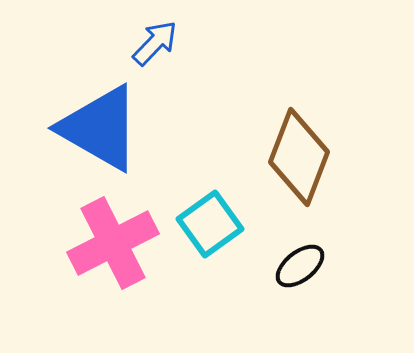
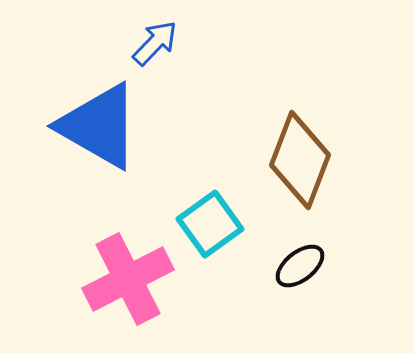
blue triangle: moved 1 px left, 2 px up
brown diamond: moved 1 px right, 3 px down
pink cross: moved 15 px right, 36 px down
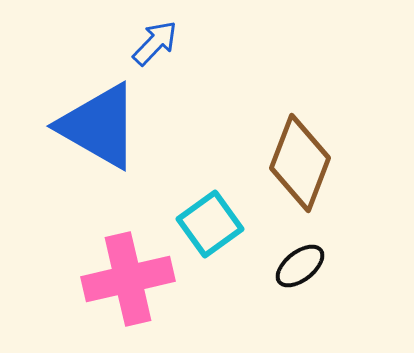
brown diamond: moved 3 px down
pink cross: rotated 14 degrees clockwise
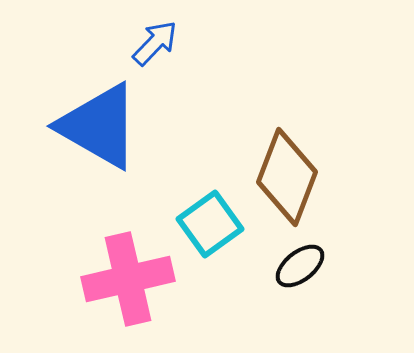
brown diamond: moved 13 px left, 14 px down
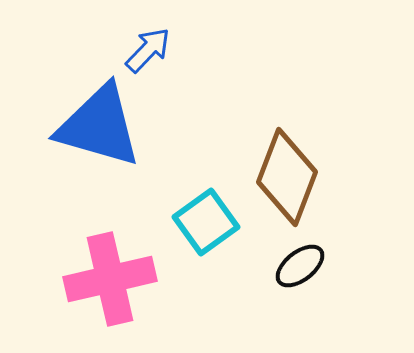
blue arrow: moved 7 px left, 7 px down
blue triangle: rotated 14 degrees counterclockwise
cyan square: moved 4 px left, 2 px up
pink cross: moved 18 px left
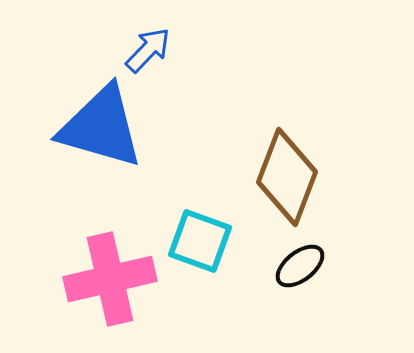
blue triangle: moved 2 px right, 1 px down
cyan square: moved 6 px left, 19 px down; rotated 34 degrees counterclockwise
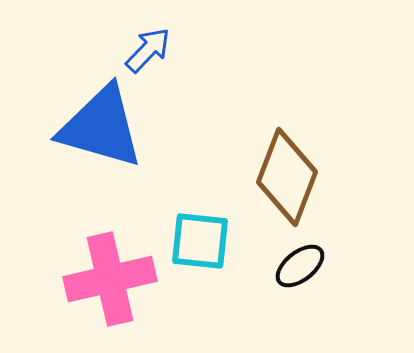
cyan square: rotated 14 degrees counterclockwise
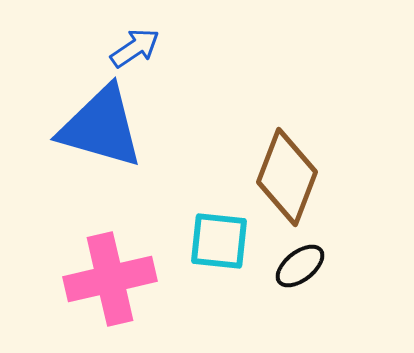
blue arrow: moved 13 px left, 2 px up; rotated 12 degrees clockwise
cyan square: moved 19 px right
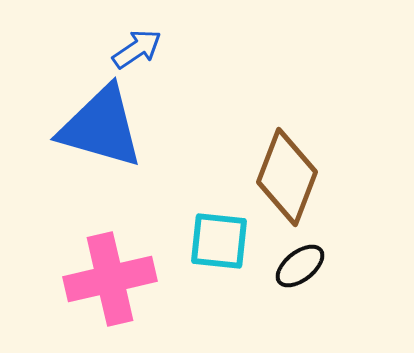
blue arrow: moved 2 px right, 1 px down
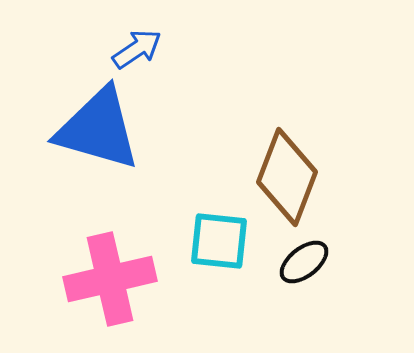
blue triangle: moved 3 px left, 2 px down
black ellipse: moved 4 px right, 4 px up
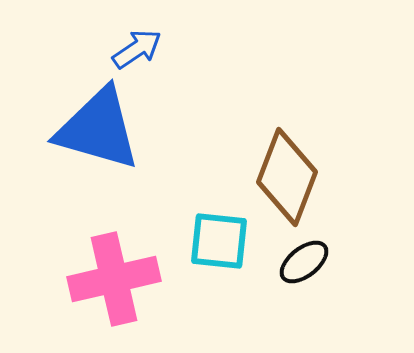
pink cross: moved 4 px right
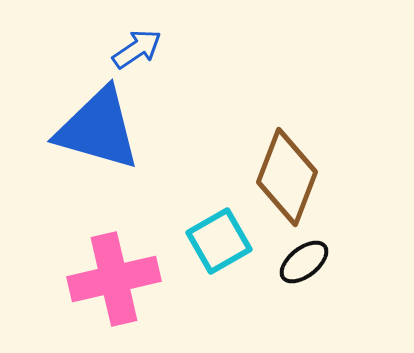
cyan square: rotated 36 degrees counterclockwise
